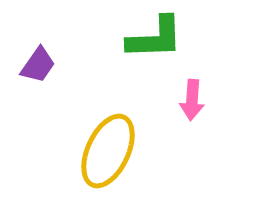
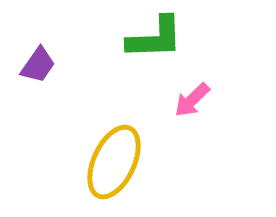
pink arrow: rotated 42 degrees clockwise
yellow ellipse: moved 6 px right, 11 px down
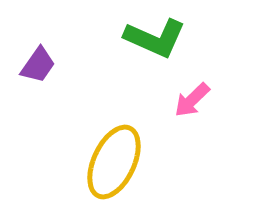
green L-shape: rotated 26 degrees clockwise
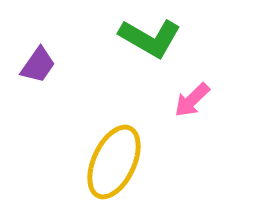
green L-shape: moved 5 px left; rotated 6 degrees clockwise
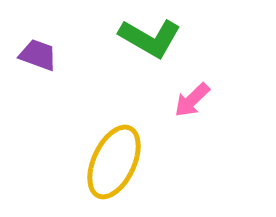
purple trapezoid: moved 10 px up; rotated 105 degrees counterclockwise
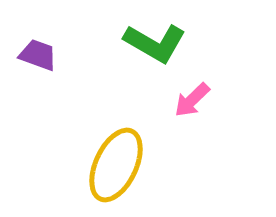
green L-shape: moved 5 px right, 5 px down
yellow ellipse: moved 2 px right, 3 px down
